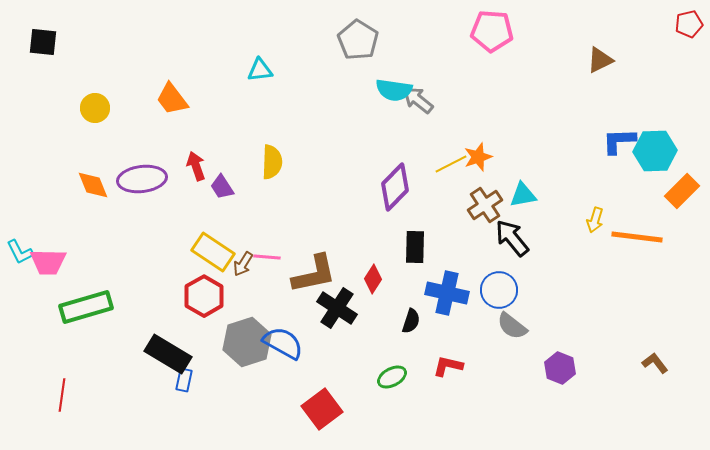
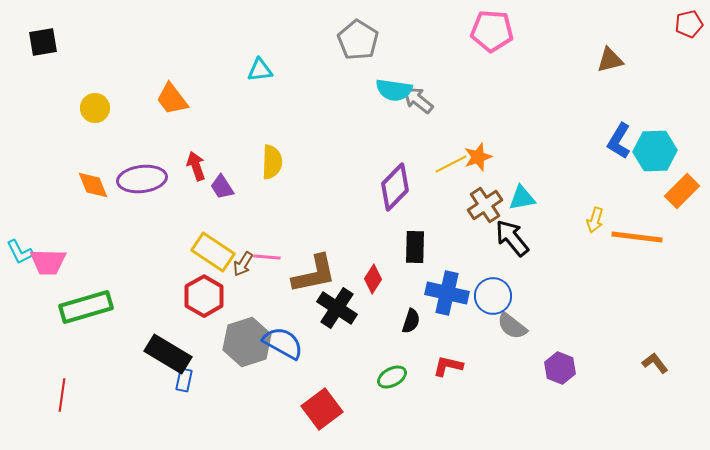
black square at (43, 42): rotated 16 degrees counterclockwise
brown triangle at (600, 60): moved 10 px right; rotated 12 degrees clockwise
blue L-shape at (619, 141): rotated 57 degrees counterclockwise
cyan triangle at (523, 195): moved 1 px left, 3 px down
blue circle at (499, 290): moved 6 px left, 6 px down
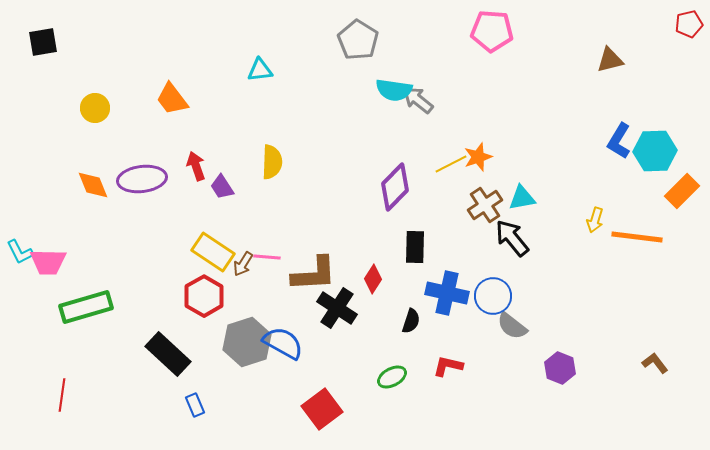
brown L-shape at (314, 274): rotated 9 degrees clockwise
black rectangle at (168, 354): rotated 12 degrees clockwise
blue rectangle at (184, 380): moved 11 px right, 25 px down; rotated 35 degrees counterclockwise
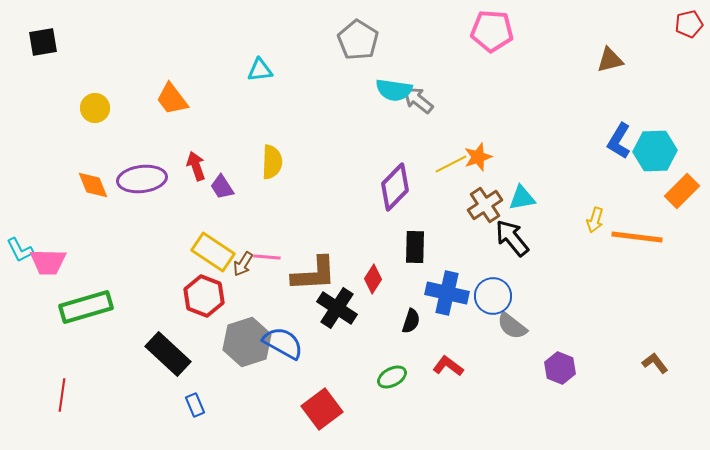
cyan L-shape at (20, 252): moved 2 px up
red hexagon at (204, 296): rotated 9 degrees counterclockwise
red L-shape at (448, 366): rotated 24 degrees clockwise
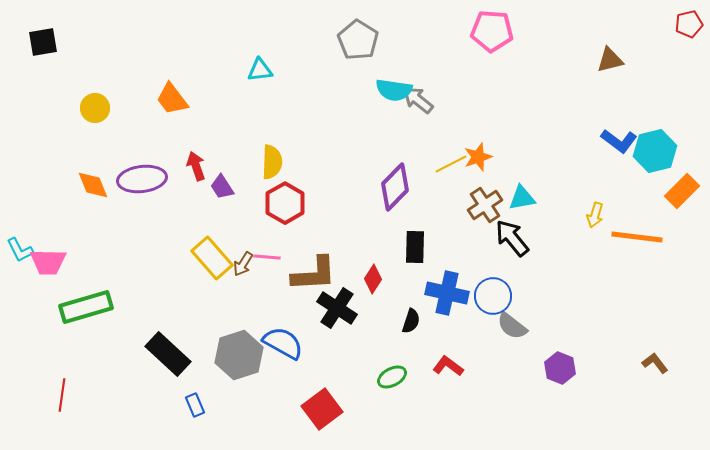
blue L-shape at (619, 141): rotated 84 degrees counterclockwise
cyan hexagon at (655, 151): rotated 12 degrees counterclockwise
yellow arrow at (595, 220): moved 5 px up
yellow rectangle at (213, 252): moved 1 px left, 6 px down; rotated 15 degrees clockwise
red hexagon at (204, 296): moved 81 px right, 93 px up; rotated 9 degrees clockwise
gray hexagon at (247, 342): moved 8 px left, 13 px down
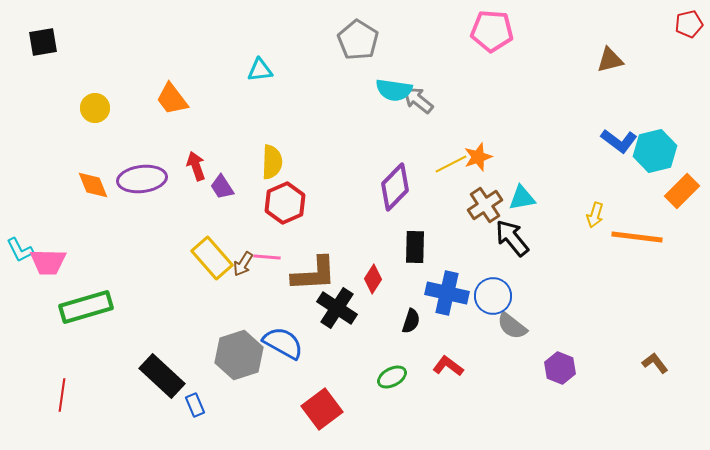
red hexagon at (285, 203): rotated 6 degrees clockwise
black rectangle at (168, 354): moved 6 px left, 22 px down
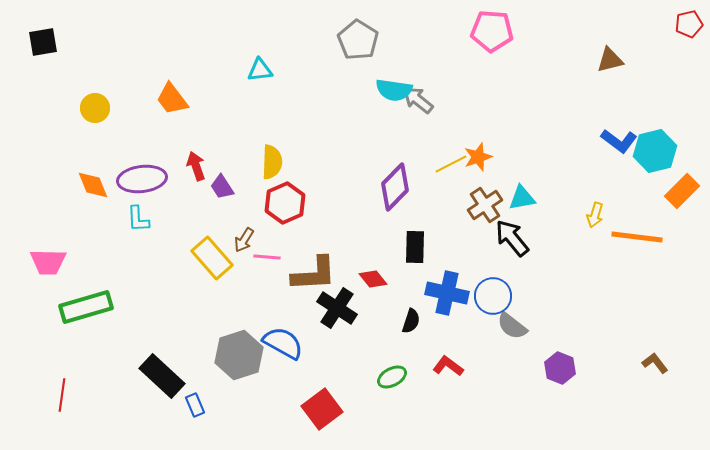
cyan L-shape at (20, 250): moved 118 px right, 31 px up; rotated 24 degrees clockwise
brown arrow at (243, 264): moved 1 px right, 24 px up
red diamond at (373, 279): rotated 72 degrees counterclockwise
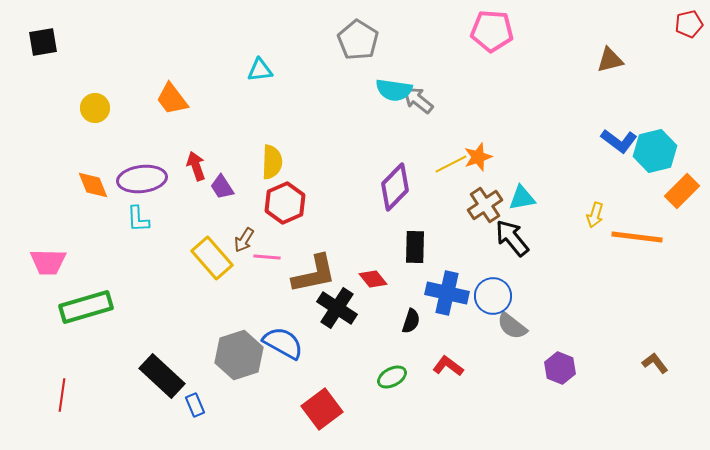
brown L-shape at (314, 274): rotated 9 degrees counterclockwise
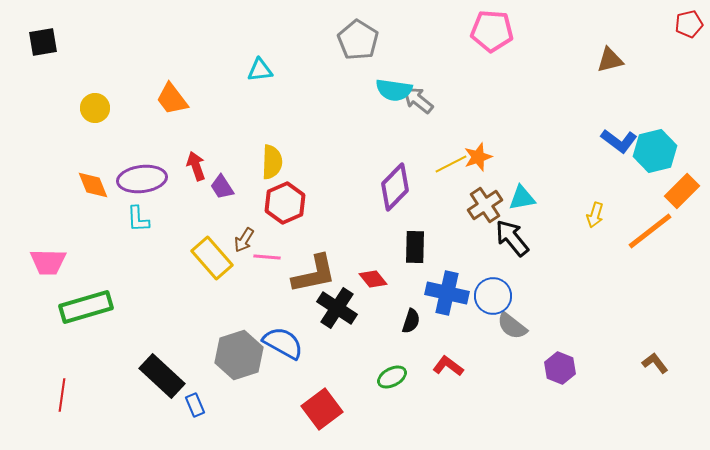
orange line at (637, 237): moved 13 px right, 6 px up; rotated 45 degrees counterclockwise
